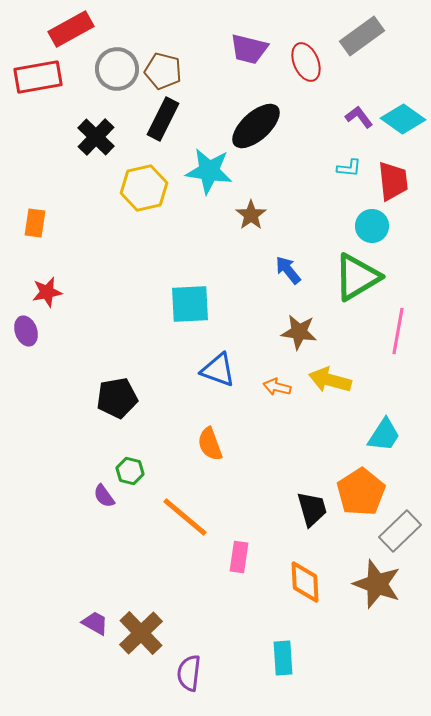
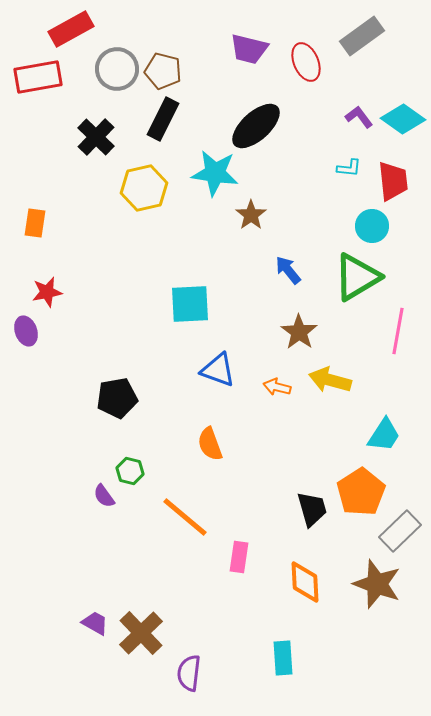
cyan star at (209, 171): moved 6 px right, 2 px down
brown star at (299, 332): rotated 27 degrees clockwise
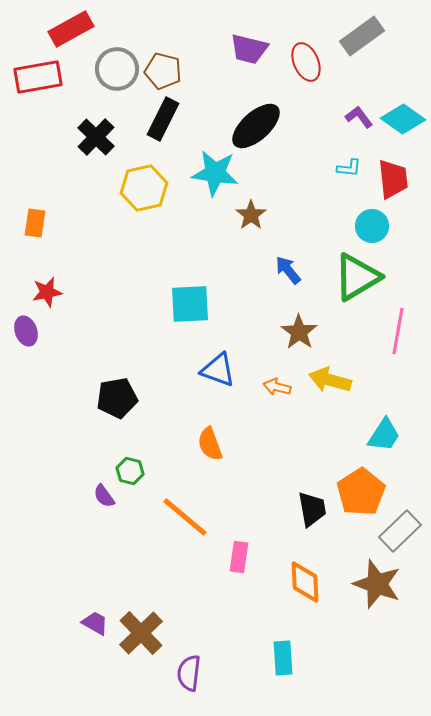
red trapezoid at (393, 181): moved 2 px up
black trapezoid at (312, 509): rotated 6 degrees clockwise
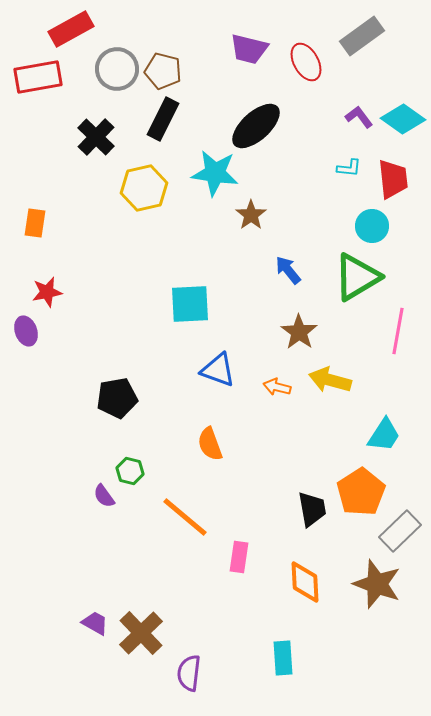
red ellipse at (306, 62): rotated 6 degrees counterclockwise
